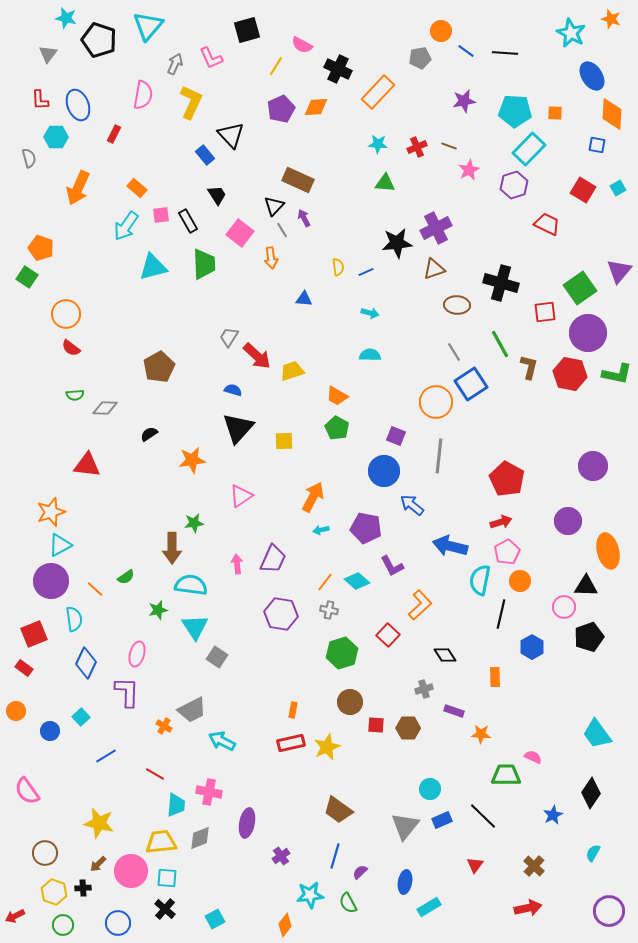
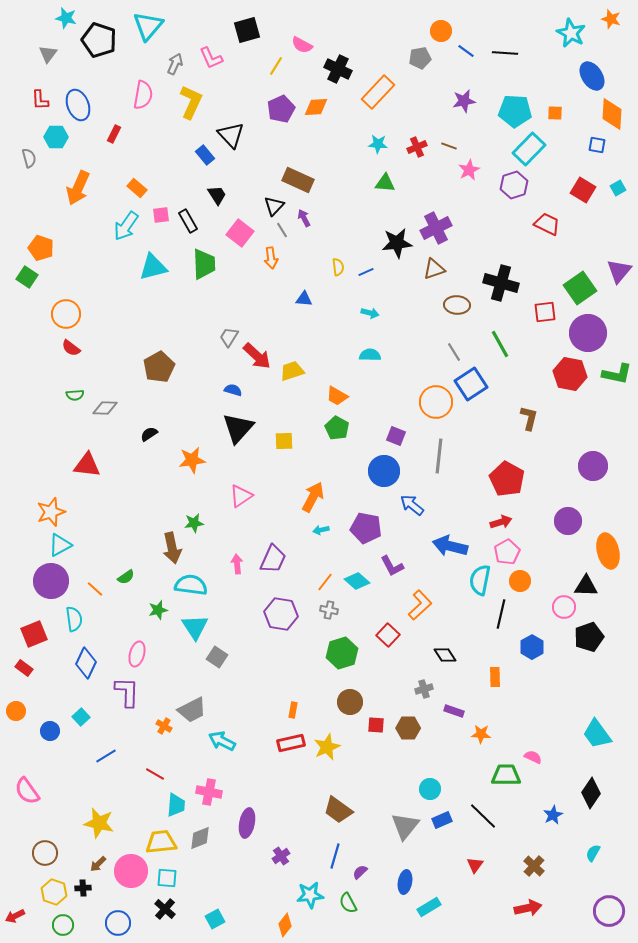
brown L-shape at (529, 367): moved 51 px down
brown arrow at (172, 548): rotated 12 degrees counterclockwise
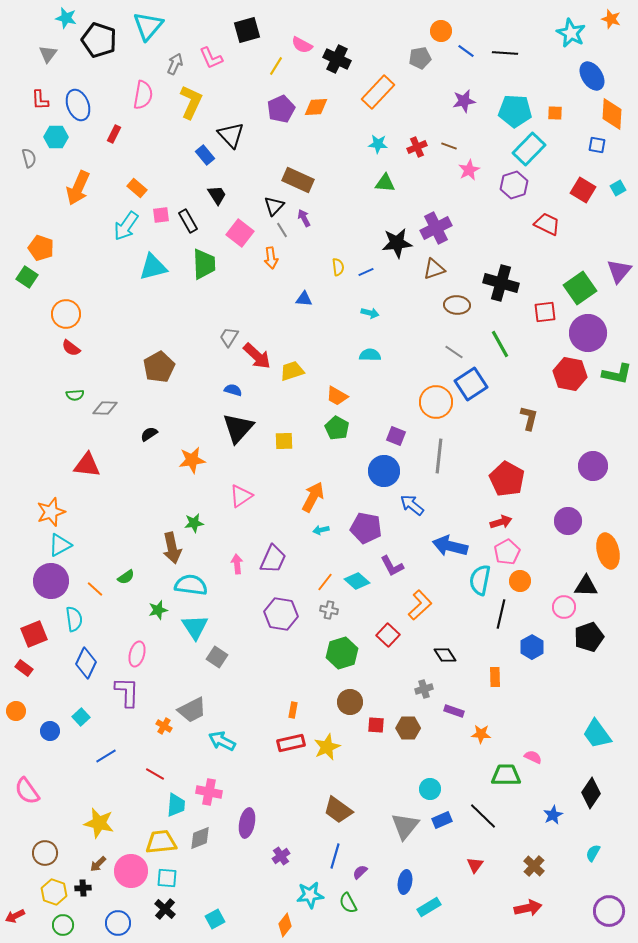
black cross at (338, 69): moved 1 px left, 10 px up
gray line at (454, 352): rotated 24 degrees counterclockwise
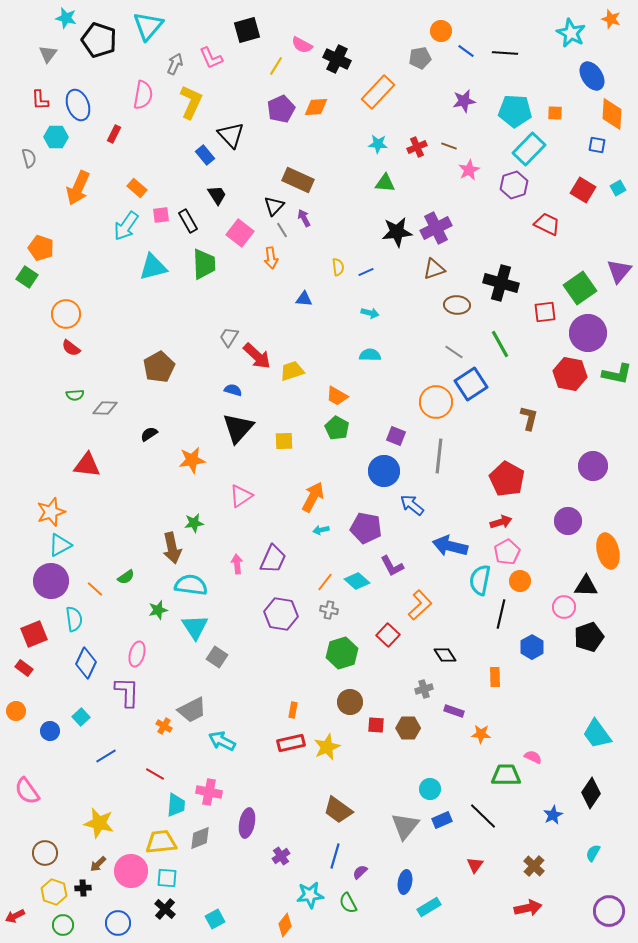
black star at (397, 243): moved 11 px up
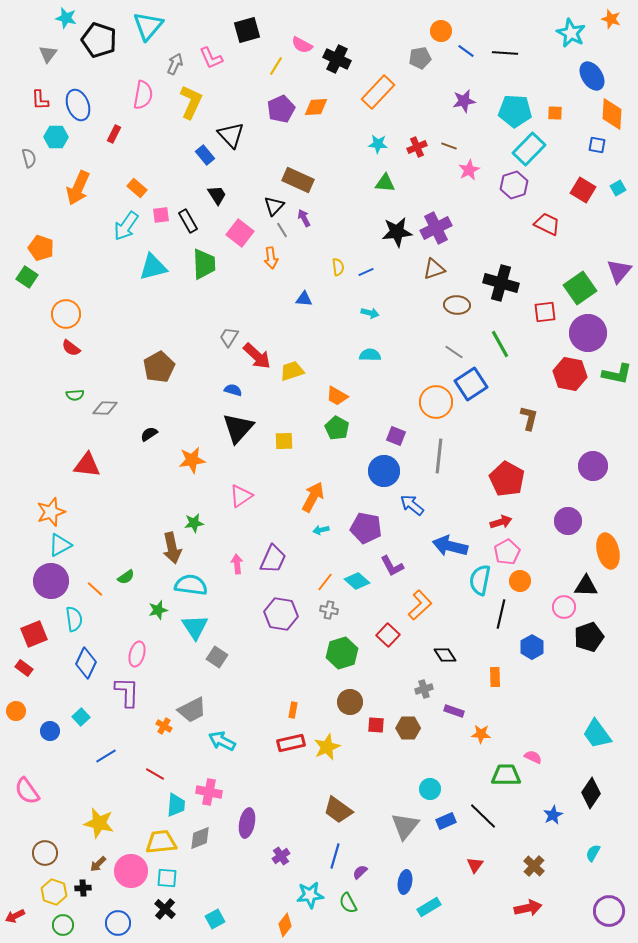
blue rectangle at (442, 820): moved 4 px right, 1 px down
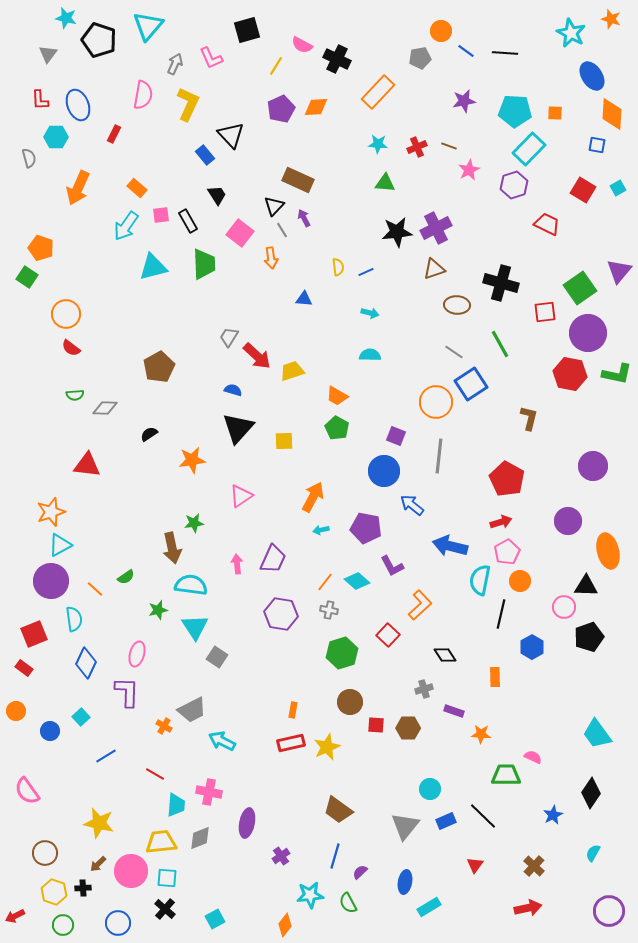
yellow L-shape at (191, 102): moved 3 px left, 2 px down
